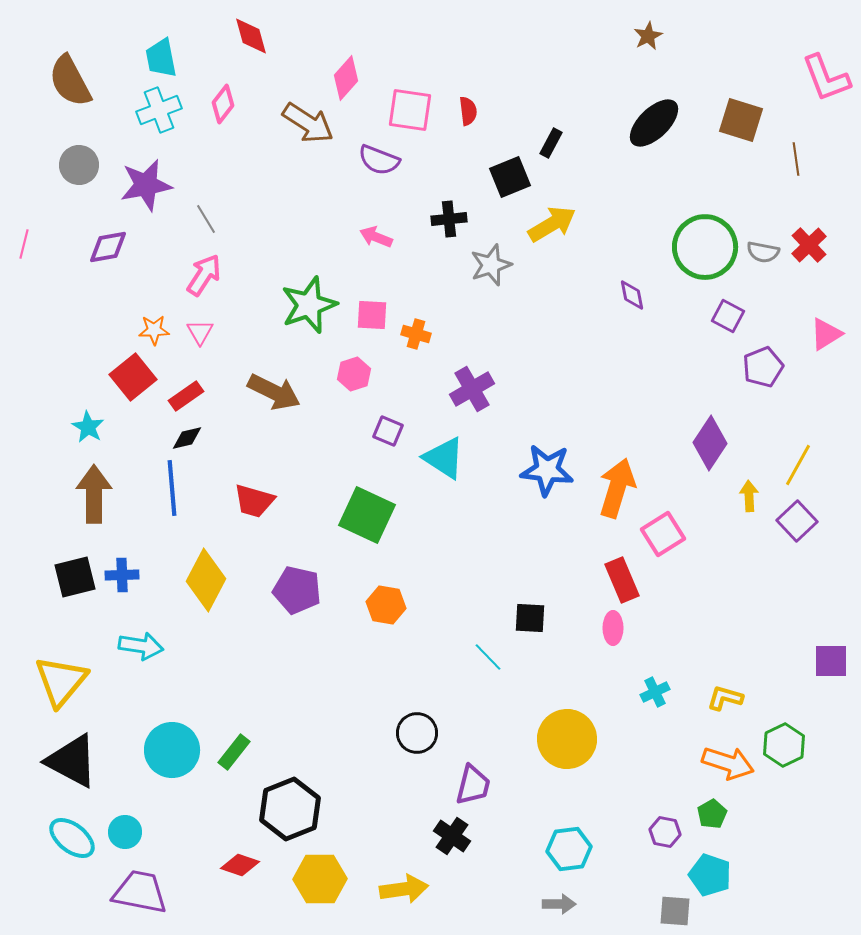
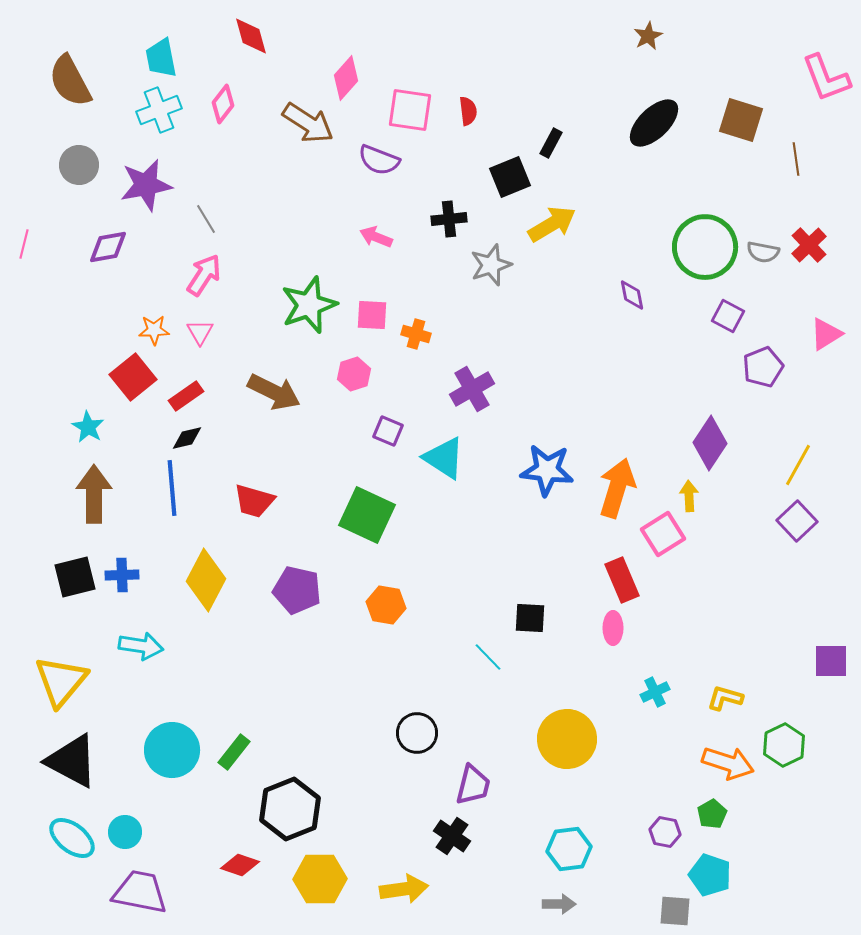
yellow arrow at (749, 496): moved 60 px left
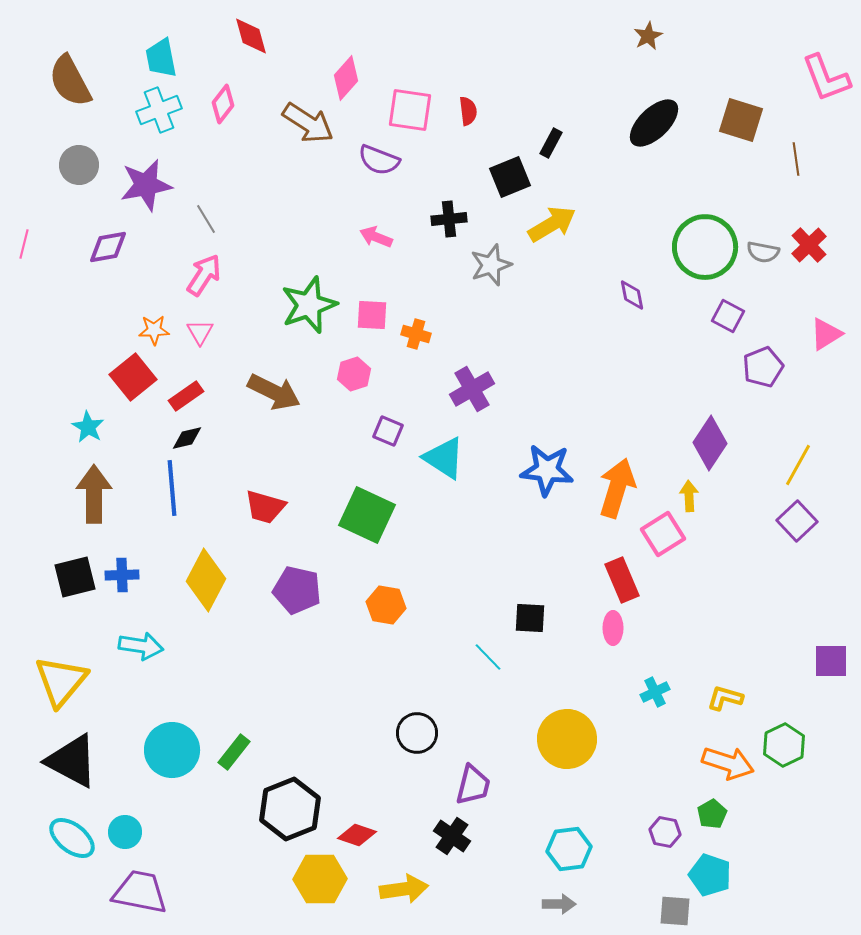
red trapezoid at (254, 501): moved 11 px right, 6 px down
red diamond at (240, 865): moved 117 px right, 30 px up
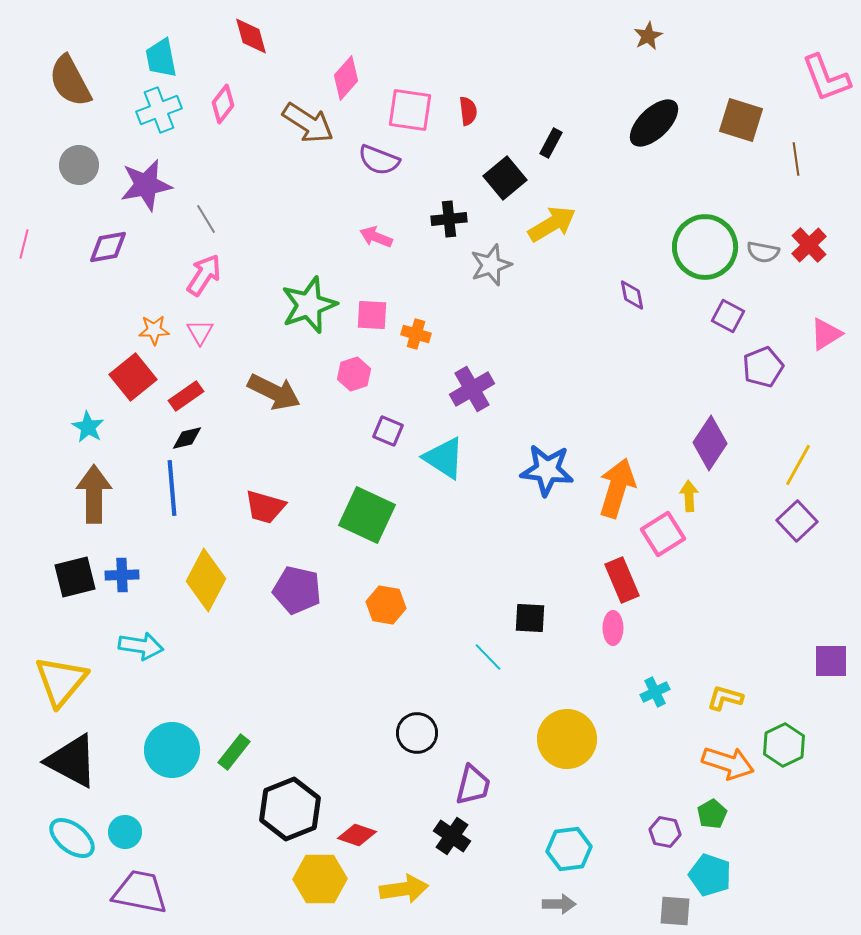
black square at (510, 177): moved 5 px left, 1 px down; rotated 18 degrees counterclockwise
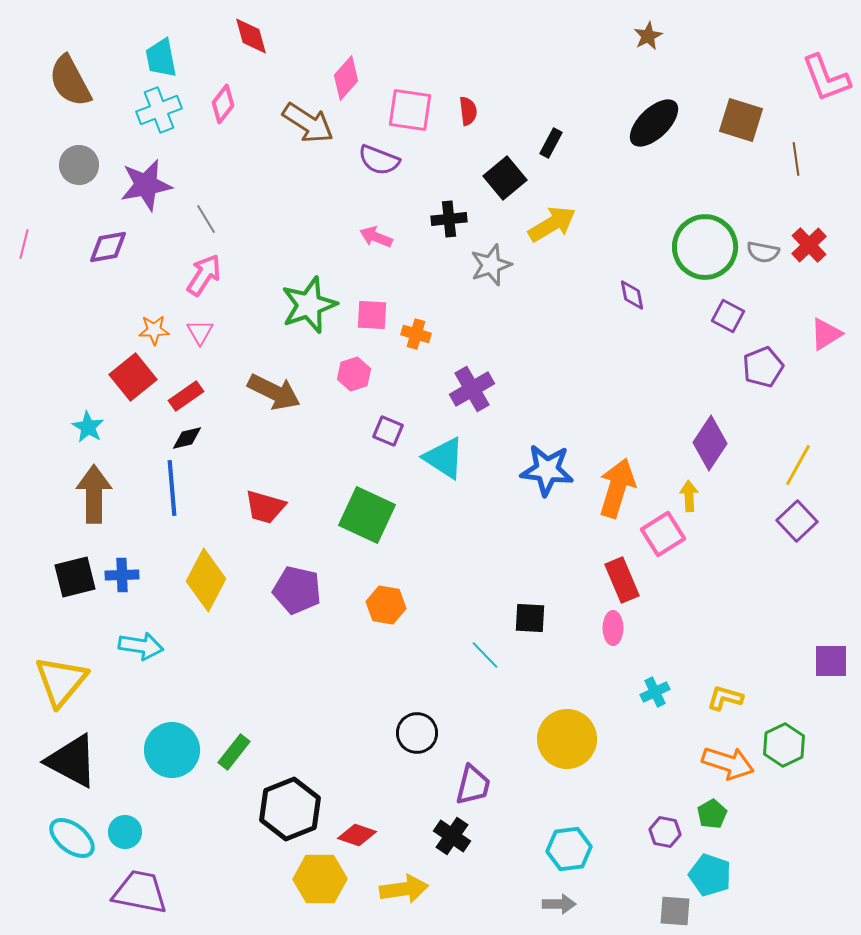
cyan line at (488, 657): moved 3 px left, 2 px up
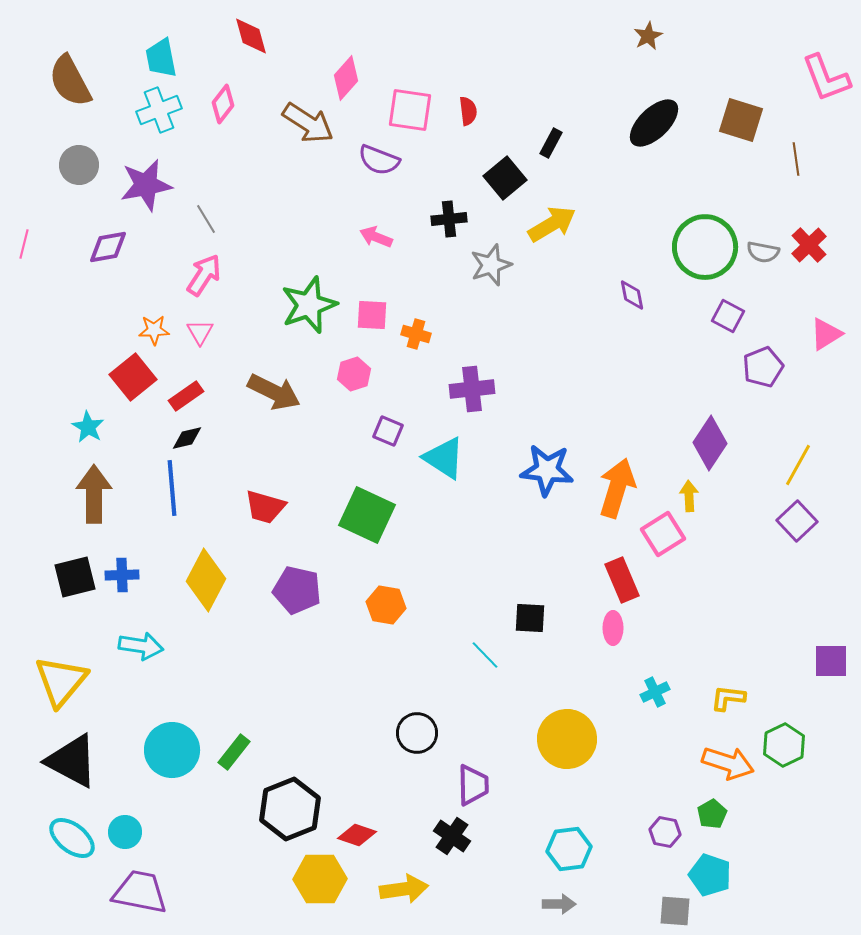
purple cross at (472, 389): rotated 24 degrees clockwise
yellow L-shape at (725, 698): moved 3 px right; rotated 9 degrees counterclockwise
purple trapezoid at (473, 785): rotated 15 degrees counterclockwise
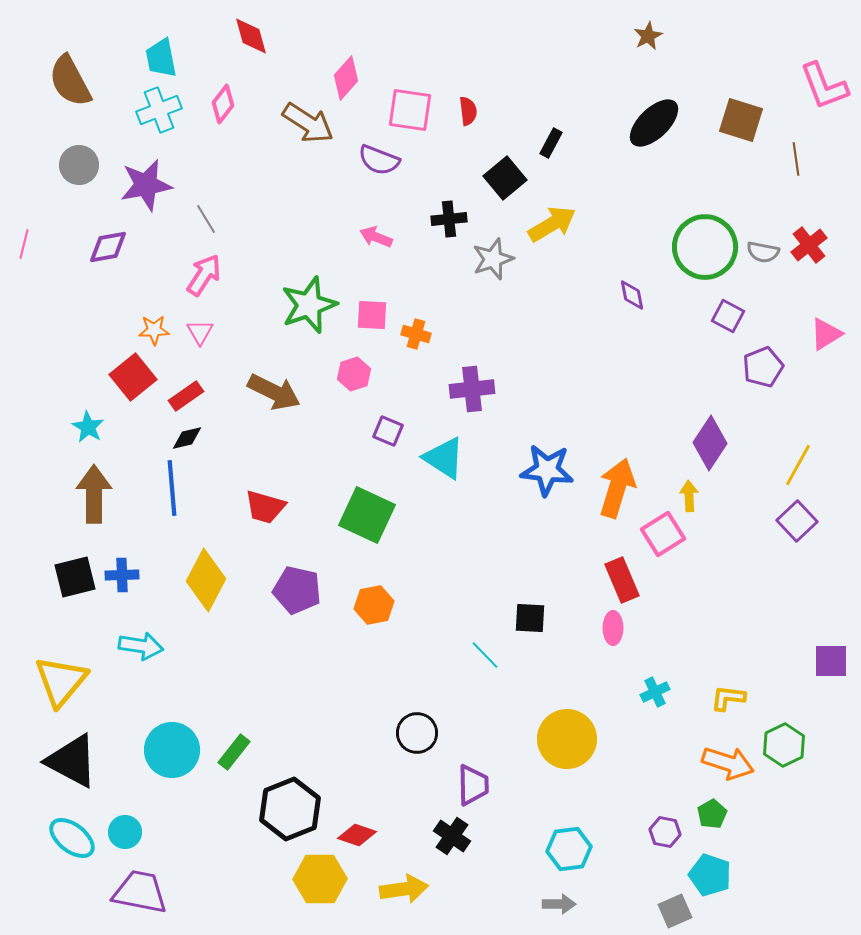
pink L-shape at (826, 78): moved 2 px left, 8 px down
red cross at (809, 245): rotated 6 degrees clockwise
gray star at (491, 265): moved 2 px right, 6 px up
orange hexagon at (386, 605): moved 12 px left; rotated 21 degrees counterclockwise
gray square at (675, 911): rotated 28 degrees counterclockwise
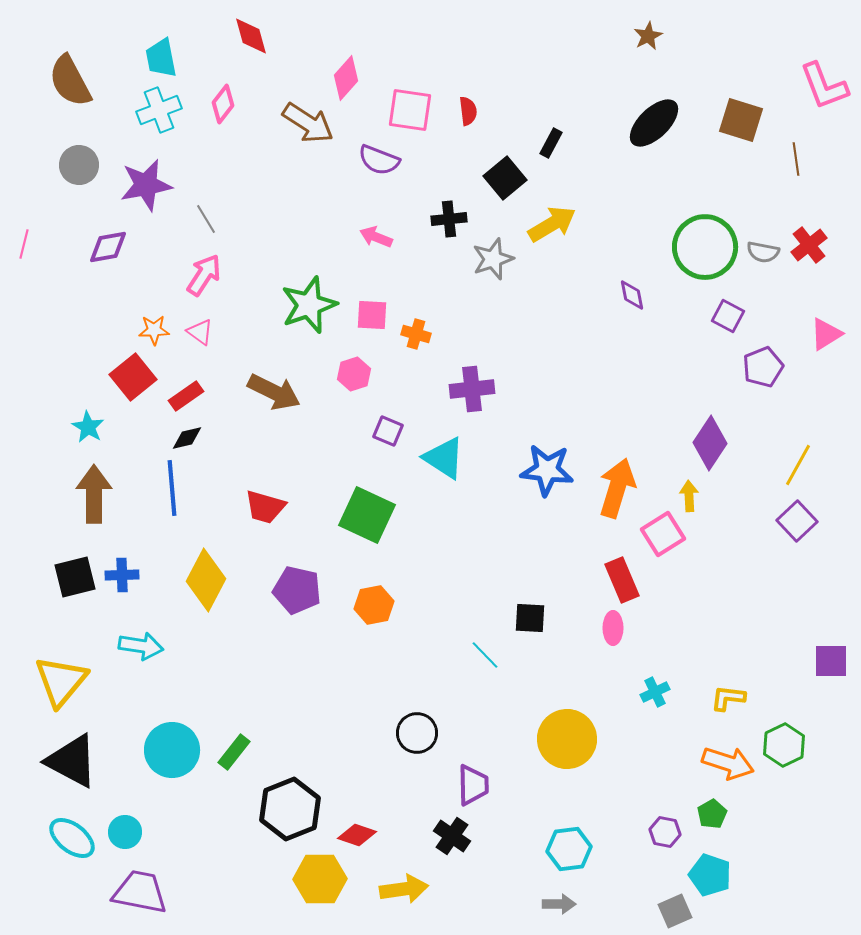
pink triangle at (200, 332): rotated 24 degrees counterclockwise
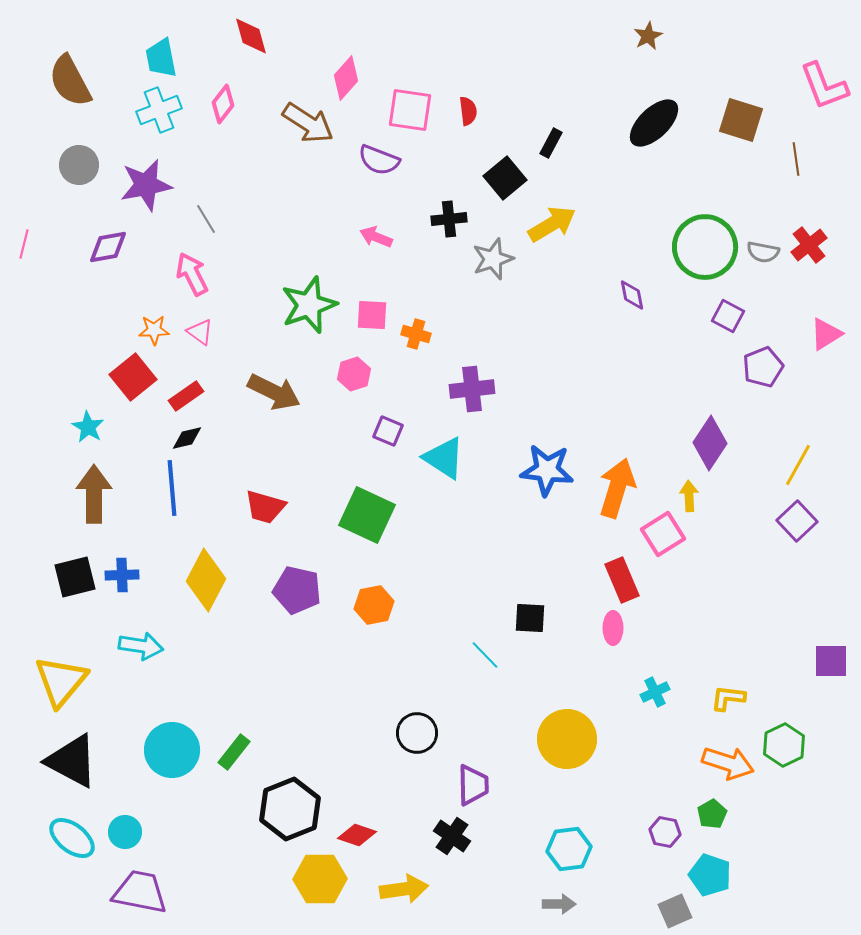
pink arrow at (204, 275): moved 12 px left, 1 px up; rotated 60 degrees counterclockwise
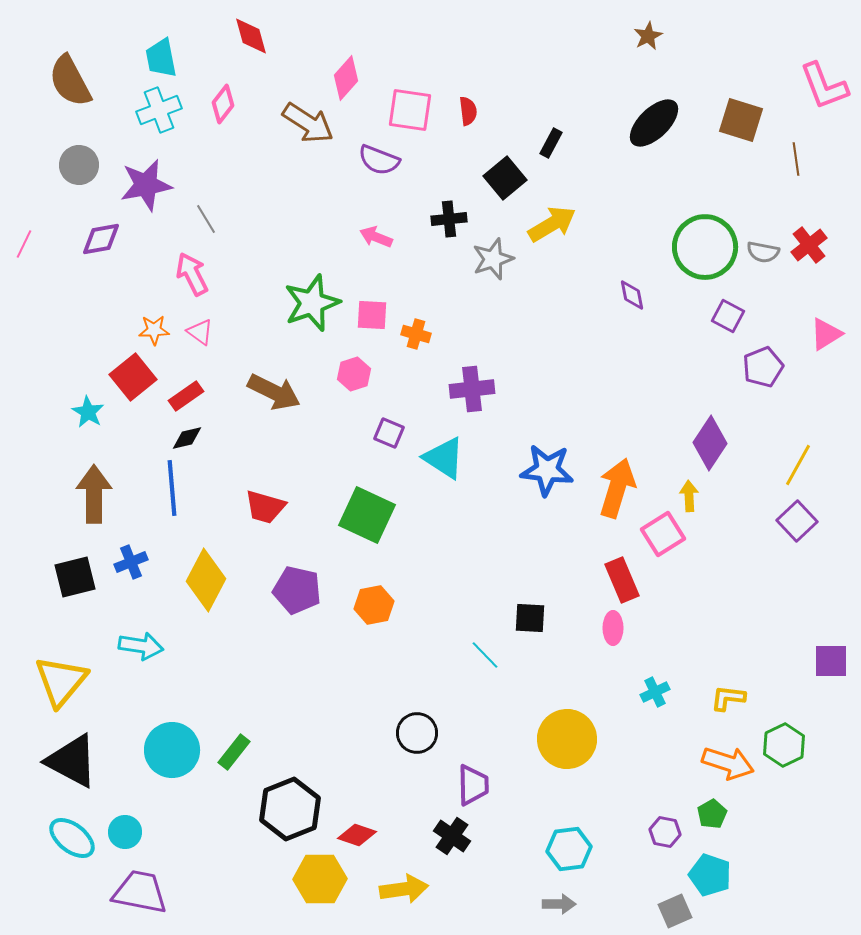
pink line at (24, 244): rotated 12 degrees clockwise
purple diamond at (108, 247): moved 7 px left, 8 px up
green star at (309, 305): moved 3 px right, 2 px up
cyan star at (88, 427): moved 15 px up
purple square at (388, 431): moved 1 px right, 2 px down
blue cross at (122, 575): moved 9 px right, 13 px up; rotated 20 degrees counterclockwise
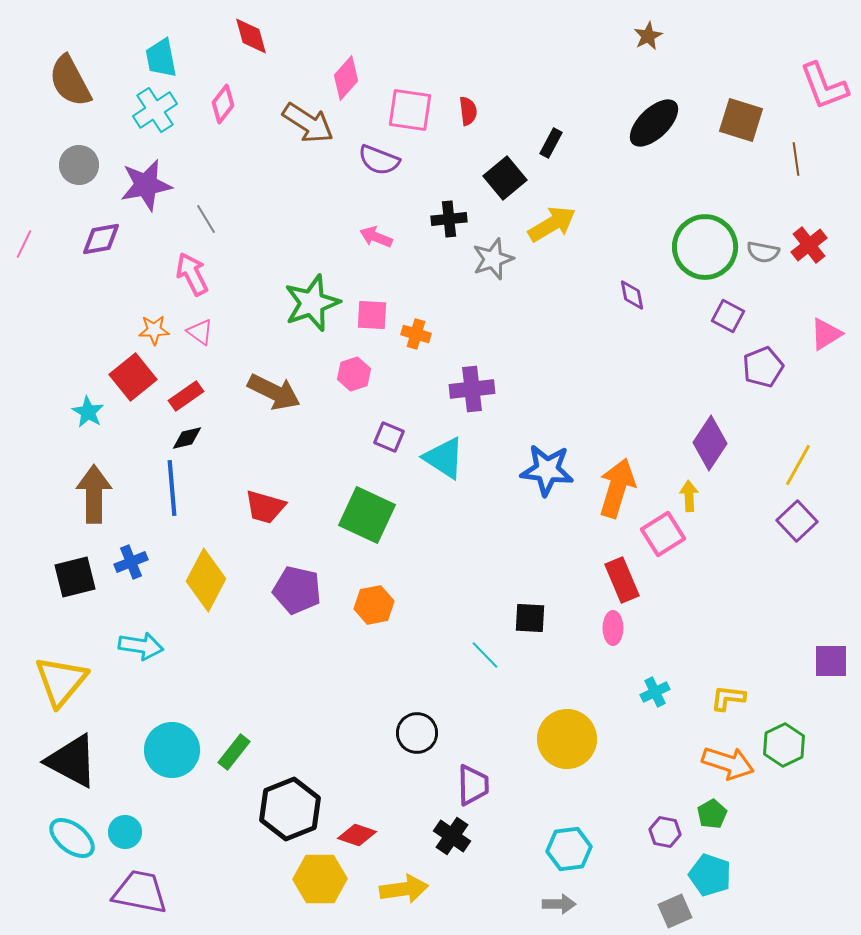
cyan cross at (159, 110): moved 4 px left; rotated 12 degrees counterclockwise
purple square at (389, 433): moved 4 px down
